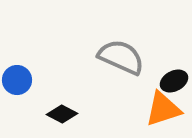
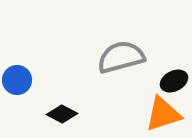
gray semicircle: rotated 39 degrees counterclockwise
orange triangle: moved 5 px down
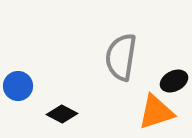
gray semicircle: rotated 66 degrees counterclockwise
blue circle: moved 1 px right, 6 px down
orange triangle: moved 7 px left, 2 px up
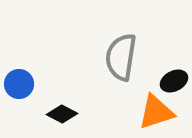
blue circle: moved 1 px right, 2 px up
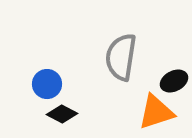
blue circle: moved 28 px right
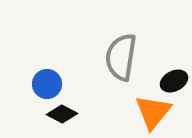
orange triangle: moved 3 px left; rotated 33 degrees counterclockwise
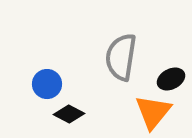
black ellipse: moved 3 px left, 2 px up
black diamond: moved 7 px right
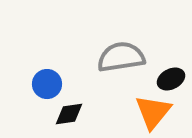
gray semicircle: rotated 72 degrees clockwise
black diamond: rotated 36 degrees counterclockwise
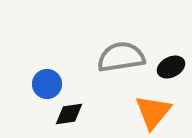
black ellipse: moved 12 px up
